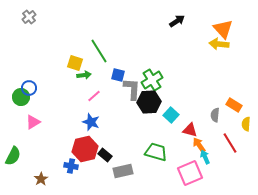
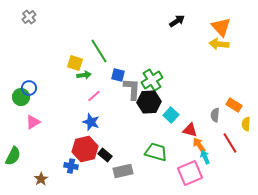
orange triangle: moved 2 px left, 2 px up
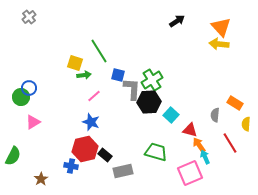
orange rectangle: moved 1 px right, 2 px up
